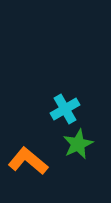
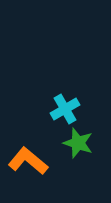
green star: moved 1 px up; rotated 28 degrees counterclockwise
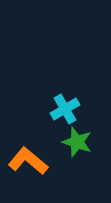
green star: moved 1 px left, 1 px up
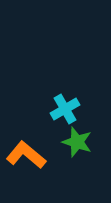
orange L-shape: moved 2 px left, 6 px up
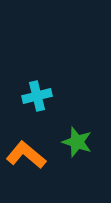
cyan cross: moved 28 px left, 13 px up; rotated 16 degrees clockwise
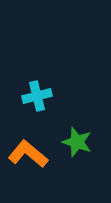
orange L-shape: moved 2 px right, 1 px up
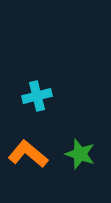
green star: moved 3 px right, 12 px down
